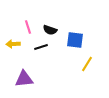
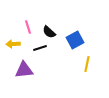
black semicircle: moved 1 px left, 2 px down; rotated 24 degrees clockwise
blue square: rotated 36 degrees counterclockwise
black line: moved 1 px left, 1 px down
yellow line: rotated 21 degrees counterclockwise
purple triangle: moved 9 px up
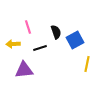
black semicircle: moved 7 px right; rotated 152 degrees counterclockwise
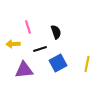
blue square: moved 17 px left, 23 px down
black line: moved 1 px down
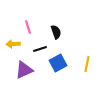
purple triangle: rotated 18 degrees counterclockwise
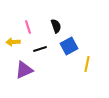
black semicircle: moved 6 px up
yellow arrow: moved 2 px up
blue square: moved 11 px right, 17 px up
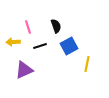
black line: moved 3 px up
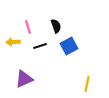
yellow line: moved 20 px down
purple triangle: moved 9 px down
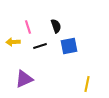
blue square: rotated 18 degrees clockwise
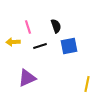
purple triangle: moved 3 px right, 1 px up
